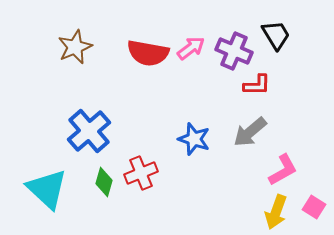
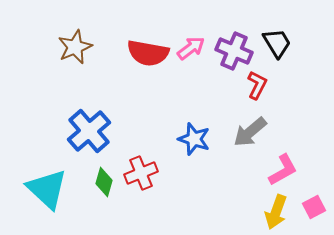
black trapezoid: moved 1 px right, 8 px down
red L-shape: rotated 64 degrees counterclockwise
pink square: rotated 30 degrees clockwise
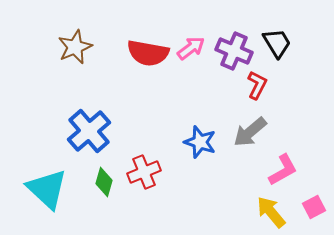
blue star: moved 6 px right, 3 px down
red cross: moved 3 px right, 1 px up
yellow arrow: moved 5 px left; rotated 120 degrees clockwise
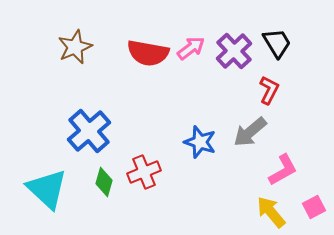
purple cross: rotated 24 degrees clockwise
red L-shape: moved 12 px right, 5 px down
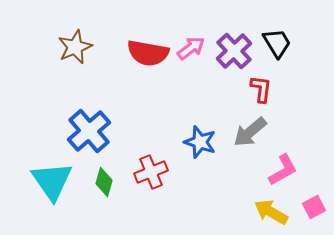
red L-shape: moved 8 px left, 1 px up; rotated 20 degrees counterclockwise
red cross: moved 7 px right
cyan triangle: moved 5 px right, 8 px up; rotated 12 degrees clockwise
yellow arrow: rotated 20 degrees counterclockwise
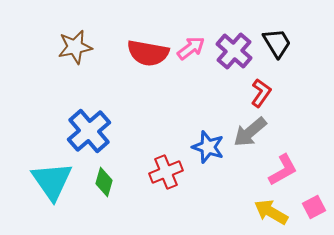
brown star: rotated 12 degrees clockwise
purple cross: rotated 6 degrees counterclockwise
red L-shape: moved 4 px down; rotated 28 degrees clockwise
blue star: moved 8 px right, 5 px down
red cross: moved 15 px right
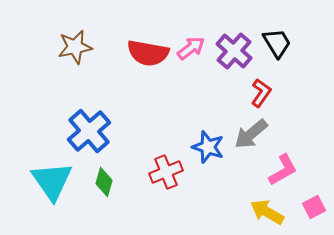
gray arrow: moved 1 px right, 2 px down
yellow arrow: moved 4 px left
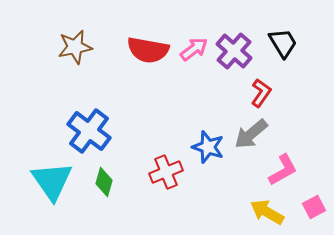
black trapezoid: moved 6 px right
pink arrow: moved 3 px right, 1 px down
red semicircle: moved 3 px up
blue cross: rotated 12 degrees counterclockwise
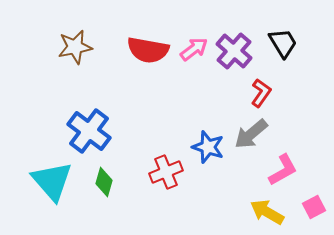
cyan triangle: rotated 6 degrees counterclockwise
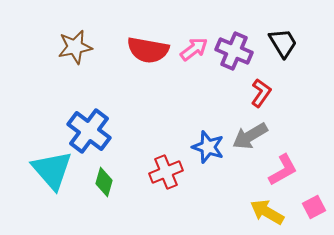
purple cross: rotated 18 degrees counterclockwise
gray arrow: moved 1 px left, 2 px down; rotated 9 degrees clockwise
cyan triangle: moved 11 px up
